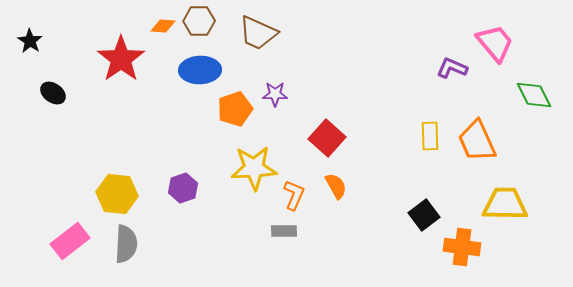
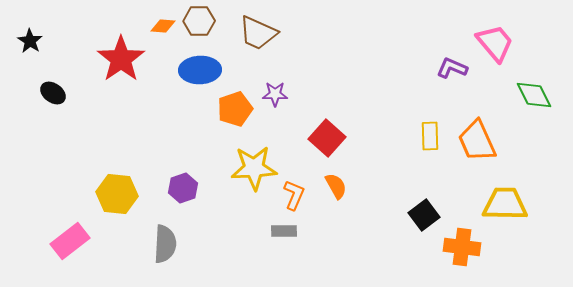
gray semicircle: moved 39 px right
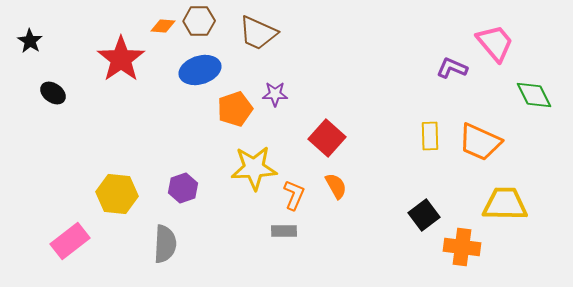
blue ellipse: rotated 15 degrees counterclockwise
orange trapezoid: moved 3 px right, 1 px down; rotated 42 degrees counterclockwise
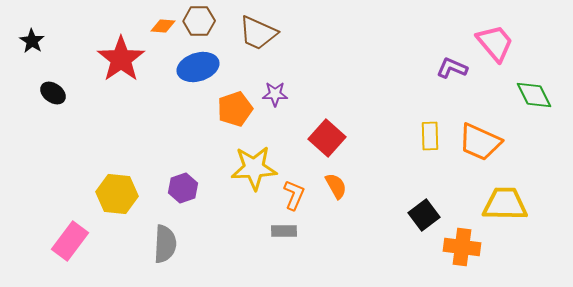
black star: moved 2 px right
blue ellipse: moved 2 px left, 3 px up
pink rectangle: rotated 15 degrees counterclockwise
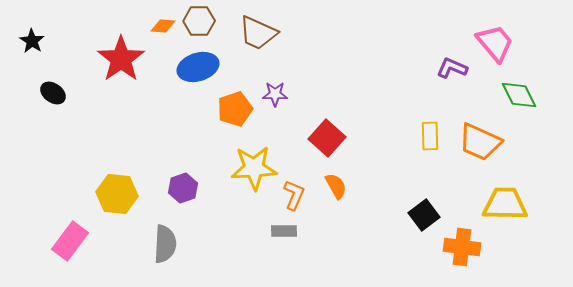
green diamond: moved 15 px left
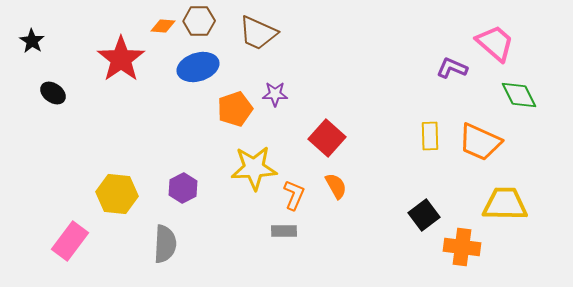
pink trapezoid: rotated 9 degrees counterclockwise
purple hexagon: rotated 8 degrees counterclockwise
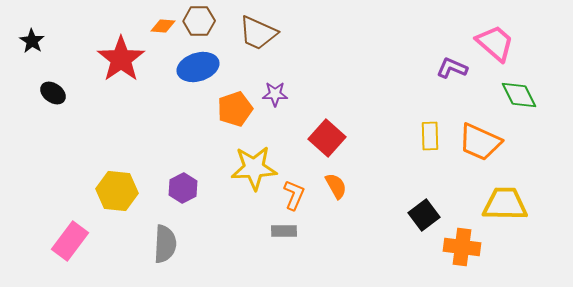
yellow hexagon: moved 3 px up
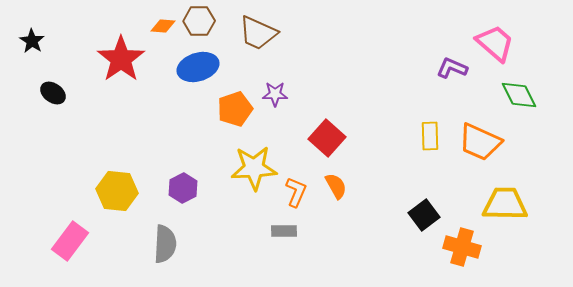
orange L-shape: moved 2 px right, 3 px up
orange cross: rotated 9 degrees clockwise
